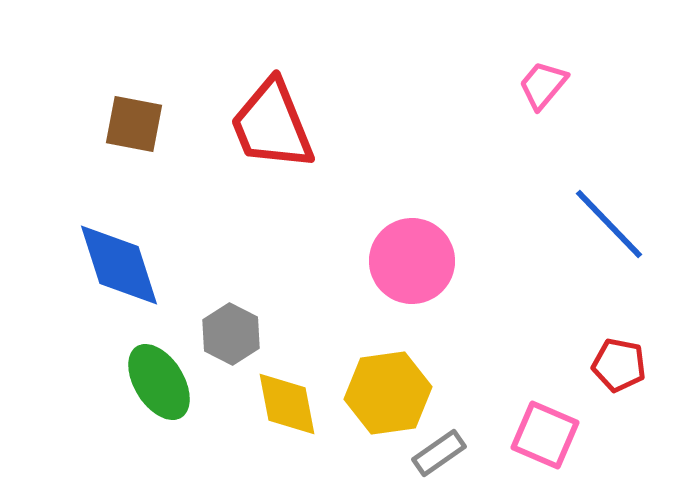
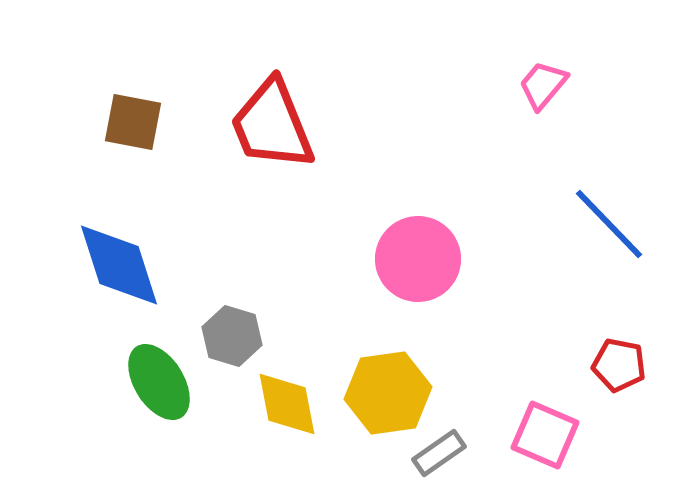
brown square: moved 1 px left, 2 px up
pink circle: moved 6 px right, 2 px up
gray hexagon: moved 1 px right, 2 px down; rotated 10 degrees counterclockwise
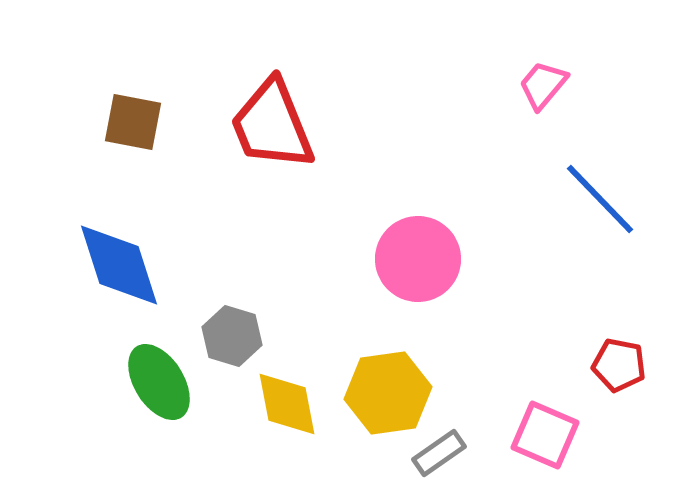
blue line: moved 9 px left, 25 px up
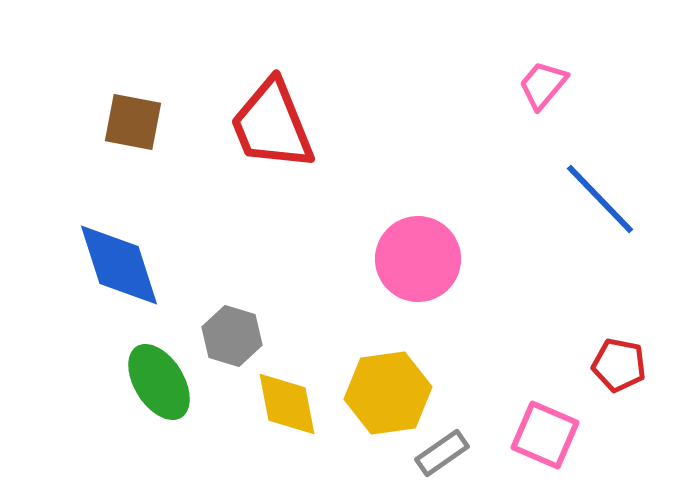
gray rectangle: moved 3 px right
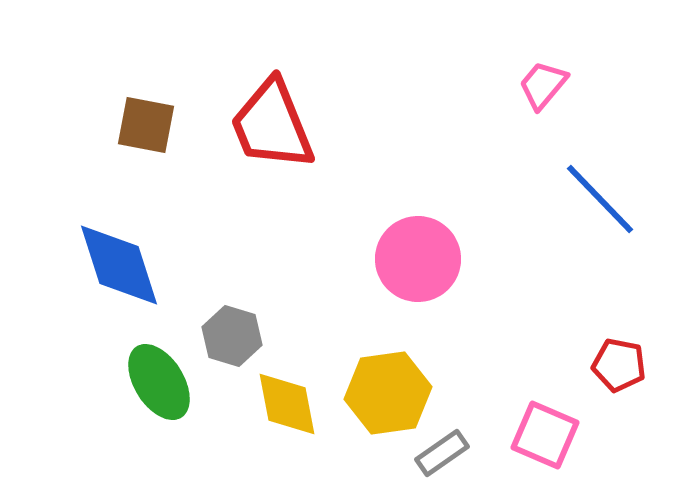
brown square: moved 13 px right, 3 px down
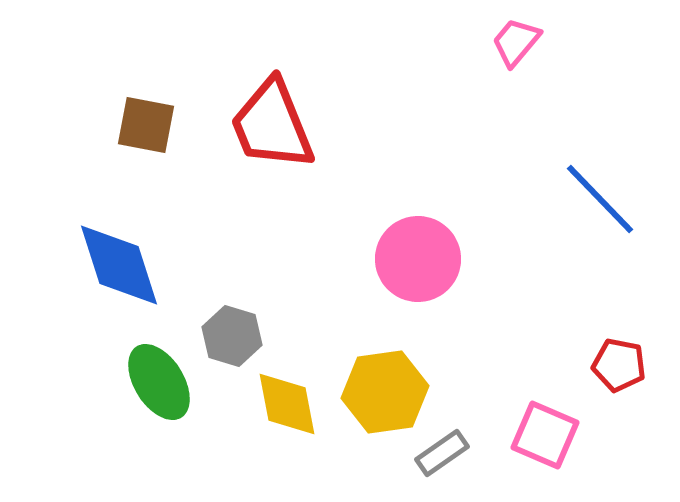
pink trapezoid: moved 27 px left, 43 px up
yellow hexagon: moved 3 px left, 1 px up
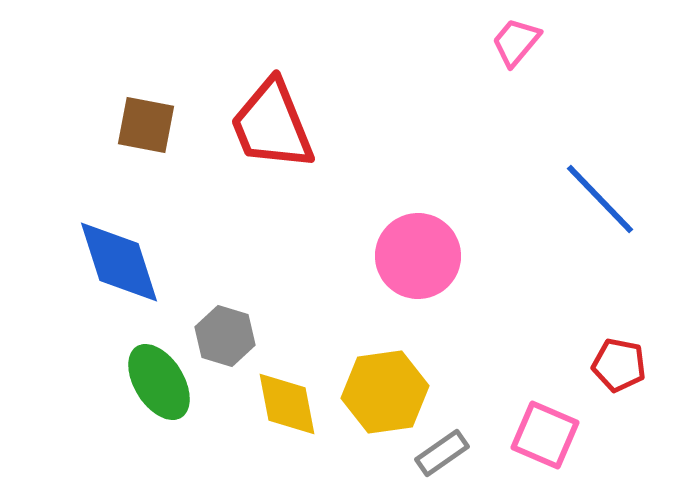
pink circle: moved 3 px up
blue diamond: moved 3 px up
gray hexagon: moved 7 px left
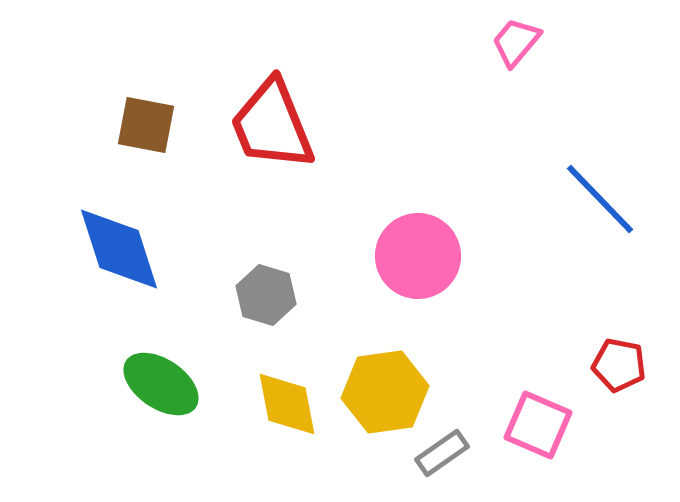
blue diamond: moved 13 px up
gray hexagon: moved 41 px right, 41 px up
green ellipse: moved 2 px right, 2 px down; rotated 24 degrees counterclockwise
pink square: moved 7 px left, 10 px up
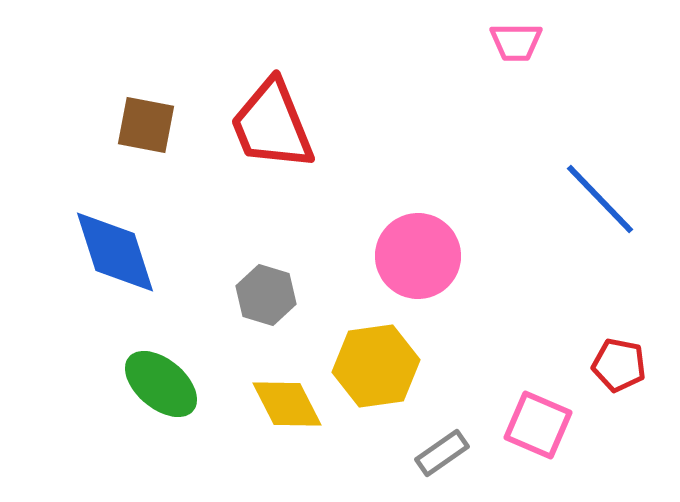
pink trapezoid: rotated 130 degrees counterclockwise
blue diamond: moved 4 px left, 3 px down
green ellipse: rotated 6 degrees clockwise
yellow hexagon: moved 9 px left, 26 px up
yellow diamond: rotated 16 degrees counterclockwise
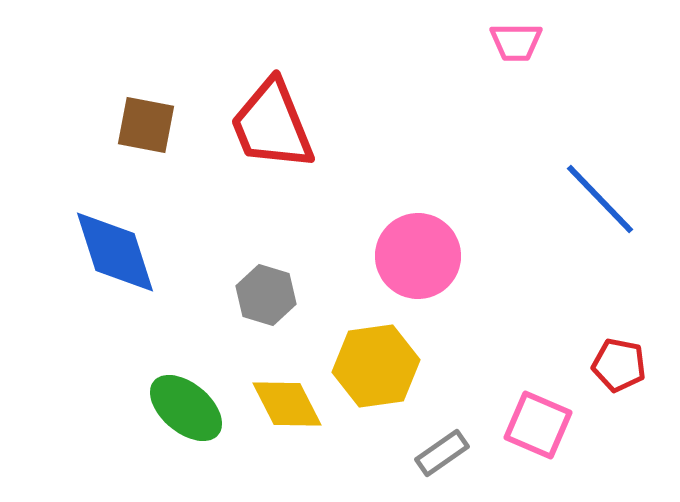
green ellipse: moved 25 px right, 24 px down
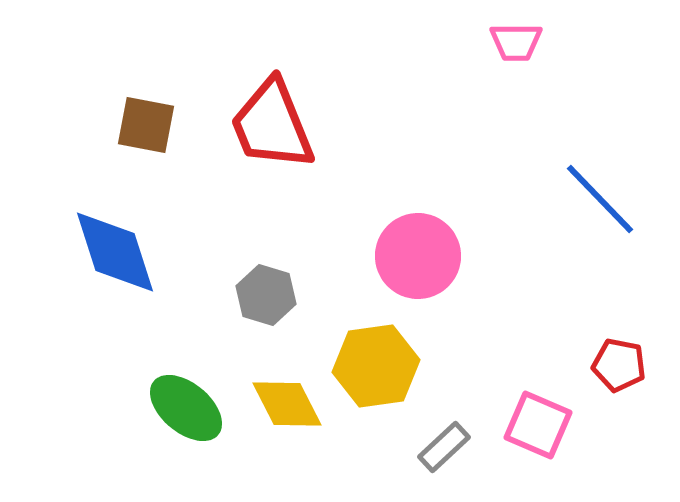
gray rectangle: moved 2 px right, 6 px up; rotated 8 degrees counterclockwise
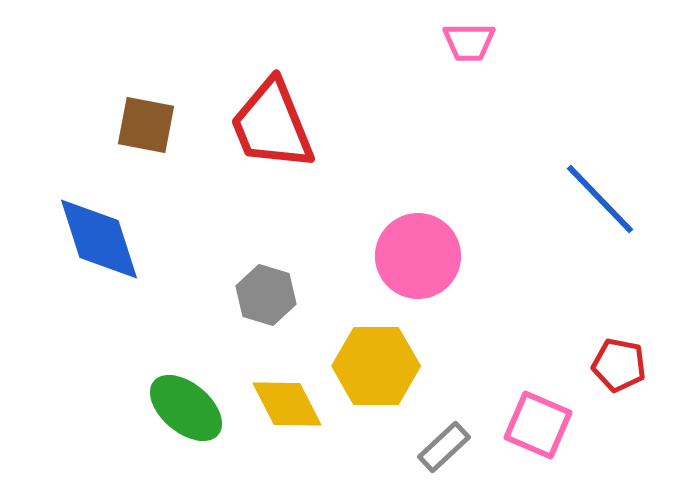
pink trapezoid: moved 47 px left
blue diamond: moved 16 px left, 13 px up
yellow hexagon: rotated 8 degrees clockwise
